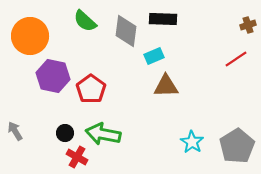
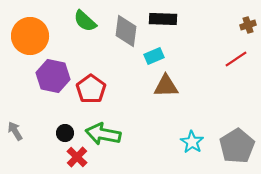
red cross: rotated 15 degrees clockwise
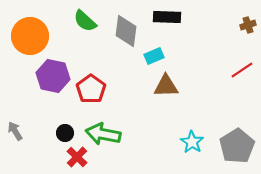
black rectangle: moved 4 px right, 2 px up
red line: moved 6 px right, 11 px down
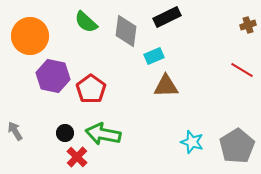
black rectangle: rotated 28 degrees counterclockwise
green semicircle: moved 1 px right, 1 px down
red line: rotated 65 degrees clockwise
cyan star: rotated 15 degrees counterclockwise
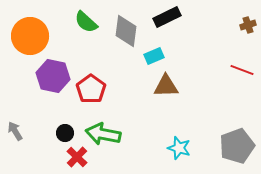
red line: rotated 10 degrees counterclockwise
cyan star: moved 13 px left, 6 px down
gray pentagon: rotated 12 degrees clockwise
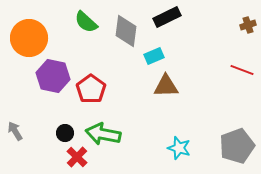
orange circle: moved 1 px left, 2 px down
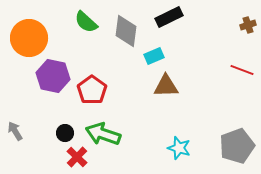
black rectangle: moved 2 px right
red pentagon: moved 1 px right, 1 px down
green arrow: rotated 8 degrees clockwise
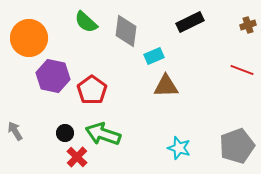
black rectangle: moved 21 px right, 5 px down
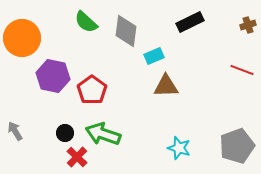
orange circle: moved 7 px left
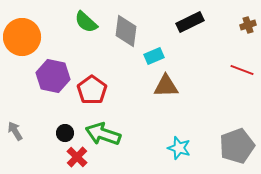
orange circle: moved 1 px up
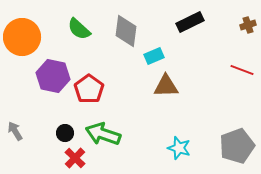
green semicircle: moved 7 px left, 7 px down
red pentagon: moved 3 px left, 1 px up
red cross: moved 2 px left, 1 px down
